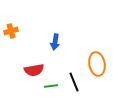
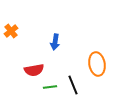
orange cross: rotated 24 degrees counterclockwise
black line: moved 1 px left, 3 px down
green line: moved 1 px left, 1 px down
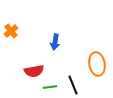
red semicircle: moved 1 px down
